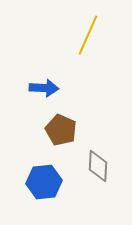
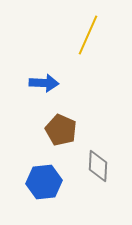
blue arrow: moved 5 px up
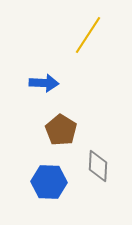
yellow line: rotated 9 degrees clockwise
brown pentagon: rotated 8 degrees clockwise
blue hexagon: moved 5 px right; rotated 8 degrees clockwise
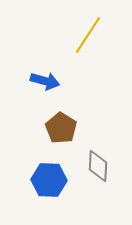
blue arrow: moved 1 px right, 2 px up; rotated 12 degrees clockwise
brown pentagon: moved 2 px up
blue hexagon: moved 2 px up
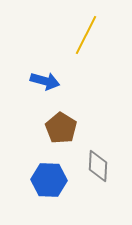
yellow line: moved 2 px left; rotated 6 degrees counterclockwise
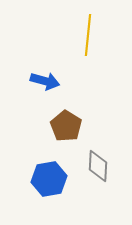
yellow line: moved 2 px right; rotated 21 degrees counterclockwise
brown pentagon: moved 5 px right, 2 px up
blue hexagon: moved 1 px up; rotated 12 degrees counterclockwise
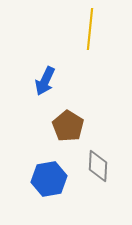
yellow line: moved 2 px right, 6 px up
blue arrow: rotated 100 degrees clockwise
brown pentagon: moved 2 px right
